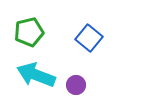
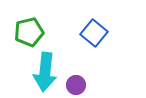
blue square: moved 5 px right, 5 px up
cyan arrow: moved 9 px right, 3 px up; rotated 105 degrees counterclockwise
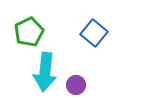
green pentagon: rotated 12 degrees counterclockwise
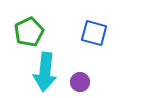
blue square: rotated 24 degrees counterclockwise
purple circle: moved 4 px right, 3 px up
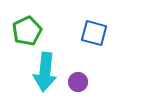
green pentagon: moved 2 px left, 1 px up
purple circle: moved 2 px left
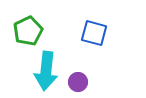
green pentagon: moved 1 px right
cyan arrow: moved 1 px right, 1 px up
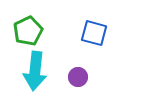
cyan arrow: moved 11 px left
purple circle: moved 5 px up
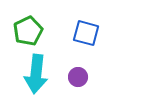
blue square: moved 8 px left
cyan arrow: moved 1 px right, 3 px down
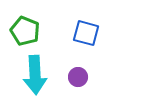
green pentagon: moved 3 px left; rotated 24 degrees counterclockwise
cyan arrow: moved 1 px left, 1 px down; rotated 9 degrees counterclockwise
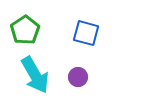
green pentagon: moved 1 px up; rotated 16 degrees clockwise
cyan arrow: rotated 27 degrees counterclockwise
